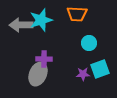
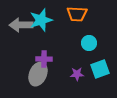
purple star: moved 6 px left
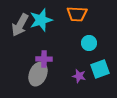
gray arrow: moved 1 px left; rotated 60 degrees counterclockwise
purple star: moved 2 px right, 2 px down; rotated 16 degrees clockwise
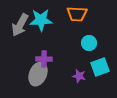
cyan star: rotated 15 degrees clockwise
cyan square: moved 2 px up
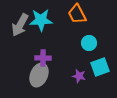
orange trapezoid: rotated 60 degrees clockwise
purple cross: moved 1 px left, 1 px up
gray ellipse: moved 1 px right, 1 px down
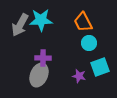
orange trapezoid: moved 6 px right, 8 px down
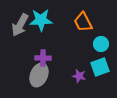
cyan circle: moved 12 px right, 1 px down
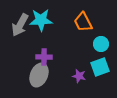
purple cross: moved 1 px right, 1 px up
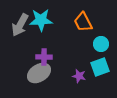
gray ellipse: moved 2 px up; rotated 35 degrees clockwise
